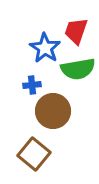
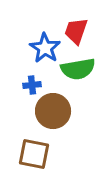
brown square: rotated 28 degrees counterclockwise
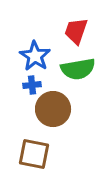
blue star: moved 10 px left, 8 px down
brown circle: moved 2 px up
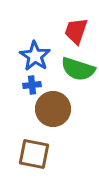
green semicircle: rotated 28 degrees clockwise
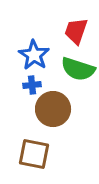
blue star: moved 1 px left, 1 px up
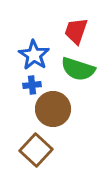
brown square: moved 2 px right, 4 px up; rotated 32 degrees clockwise
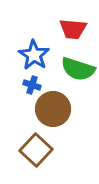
red trapezoid: moved 3 px left, 2 px up; rotated 104 degrees counterclockwise
blue cross: rotated 24 degrees clockwise
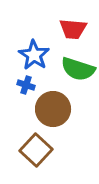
blue cross: moved 6 px left
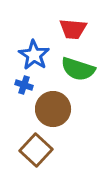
blue cross: moved 2 px left
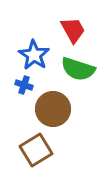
red trapezoid: moved 1 px down; rotated 124 degrees counterclockwise
brown square: rotated 16 degrees clockwise
